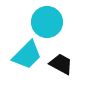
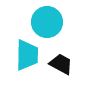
cyan trapezoid: rotated 44 degrees counterclockwise
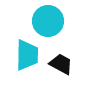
cyan circle: moved 1 px right, 1 px up
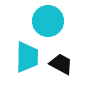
cyan trapezoid: moved 2 px down
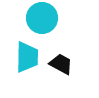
cyan circle: moved 6 px left, 3 px up
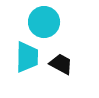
cyan circle: moved 2 px right, 4 px down
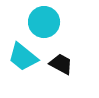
cyan trapezoid: moved 4 px left; rotated 128 degrees clockwise
